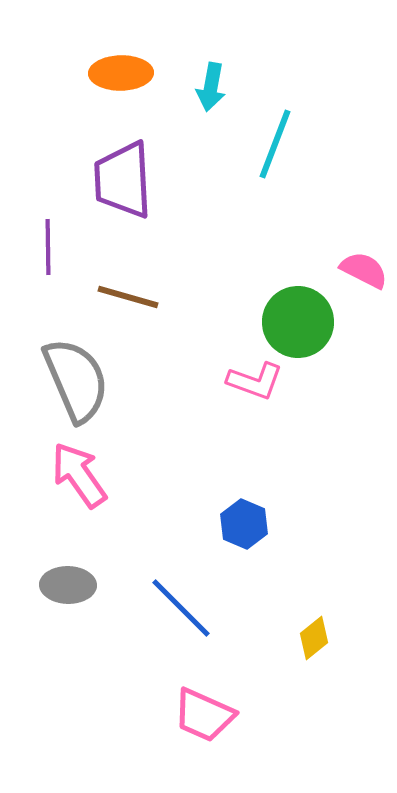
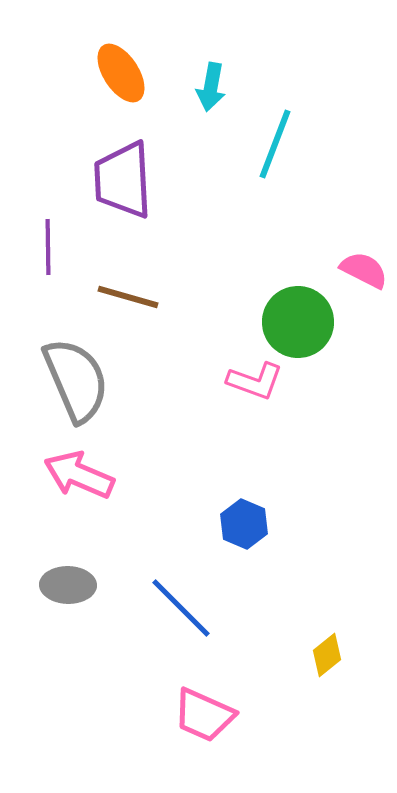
orange ellipse: rotated 58 degrees clockwise
pink arrow: rotated 32 degrees counterclockwise
yellow diamond: moved 13 px right, 17 px down
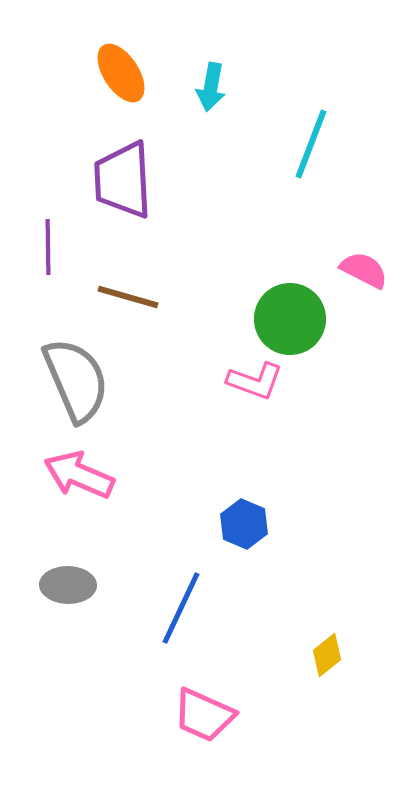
cyan line: moved 36 px right
green circle: moved 8 px left, 3 px up
blue line: rotated 70 degrees clockwise
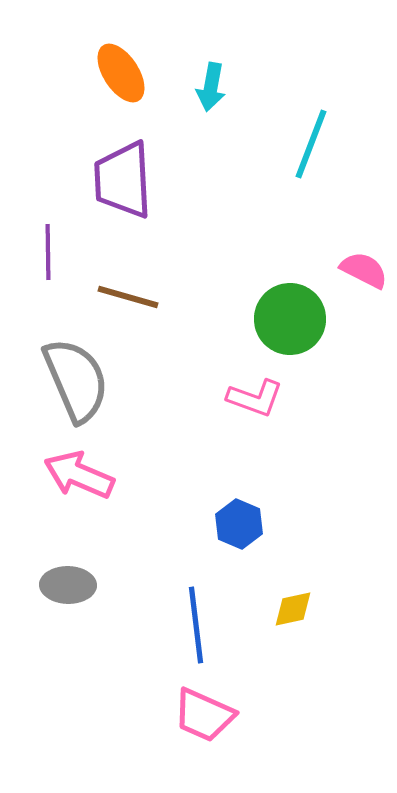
purple line: moved 5 px down
pink L-shape: moved 17 px down
blue hexagon: moved 5 px left
blue line: moved 15 px right, 17 px down; rotated 32 degrees counterclockwise
yellow diamond: moved 34 px left, 46 px up; rotated 27 degrees clockwise
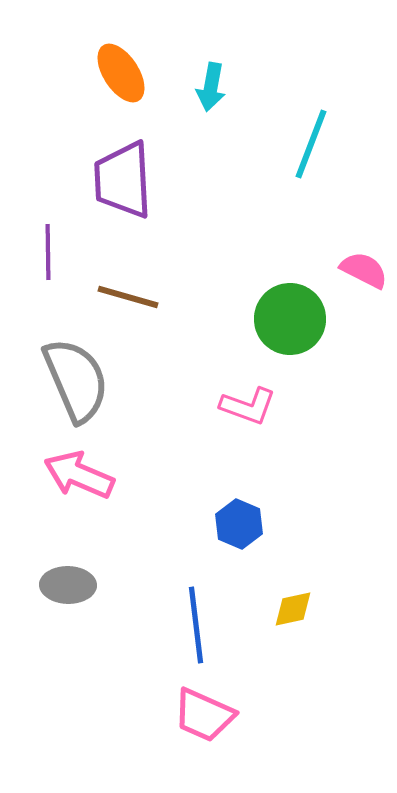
pink L-shape: moved 7 px left, 8 px down
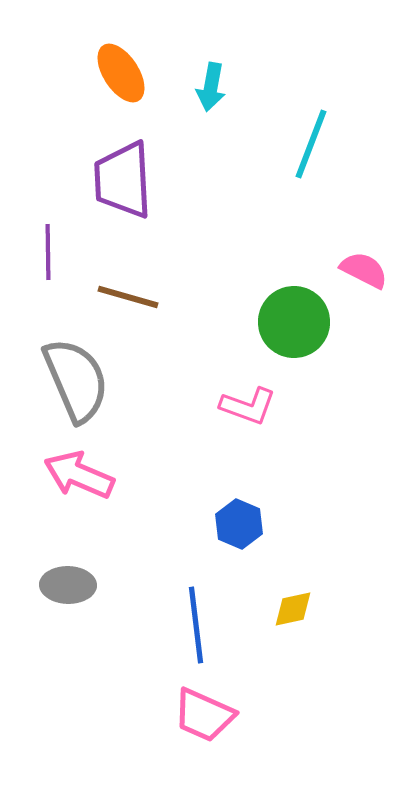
green circle: moved 4 px right, 3 px down
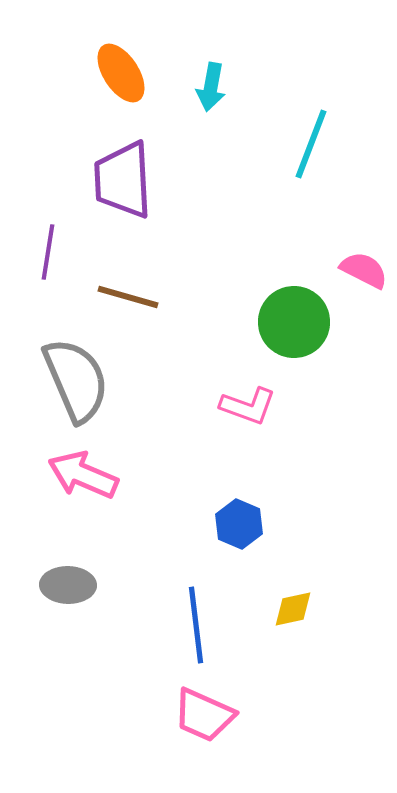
purple line: rotated 10 degrees clockwise
pink arrow: moved 4 px right
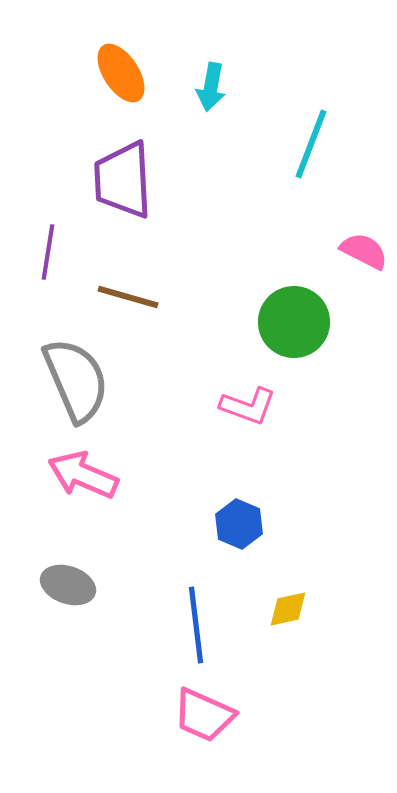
pink semicircle: moved 19 px up
gray ellipse: rotated 18 degrees clockwise
yellow diamond: moved 5 px left
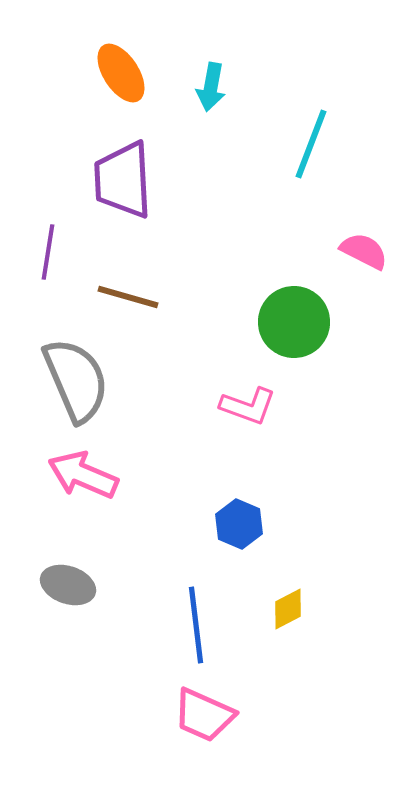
yellow diamond: rotated 15 degrees counterclockwise
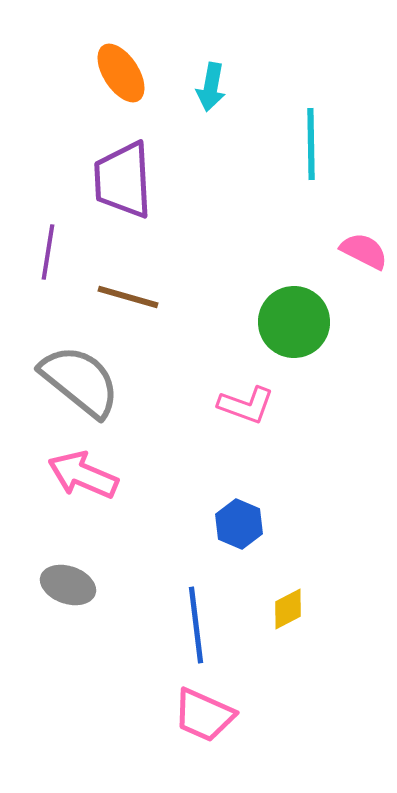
cyan line: rotated 22 degrees counterclockwise
gray semicircle: moved 4 px right, 1 px down; rotated 28 degrees counterclockwise
pink L-shape: moved 2 px left, 1 px up
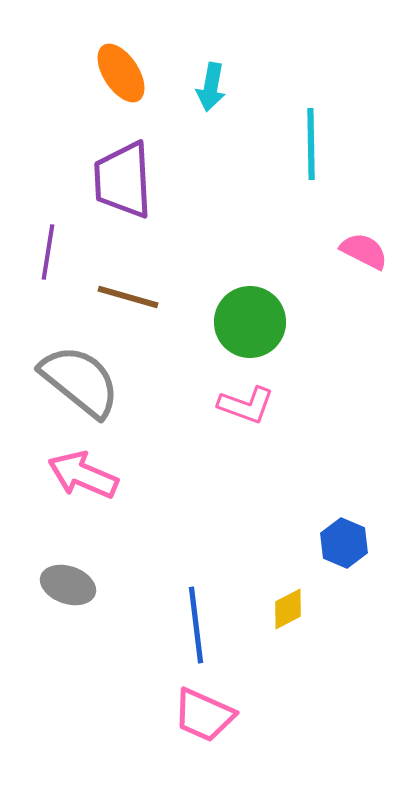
green circle: moved 44 px left
blue hexagon: moved 105 px right, 19 px down
